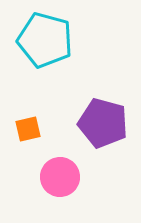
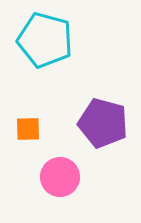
orange square: rotated 12 degrees clockwise
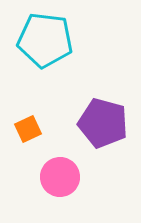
cyan pentagon: rotated 8 degrees counterclockwise
orange square: rotated 24 degrees counterclockwise
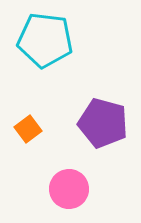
orange square: rotated 12 degrees counterclockwise
pink circle: moved 9 px right, 12 px down
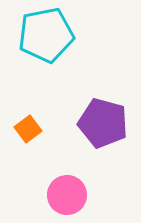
cyan pentagon: moved 1 px right, 5 px up; rotated 18 degrees counterclockwise
pink circle: moved 2 px left, 6 px down
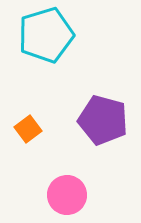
cyan pentagon: rotated 6 degrees counterclockwise
purple pentagon: moved 3 px up
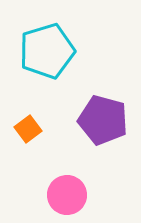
cyan pentagon: moved 1 px right, 16 px down
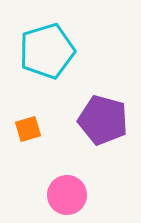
orange square: rotated 20 degrees clockwise
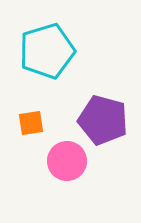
orange square: moved 3 px right, 6 px up; rotated 8 degrees clockwise
pink circle: moved 34 px up
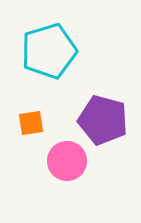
cyan pentagon: moved 2 px right
